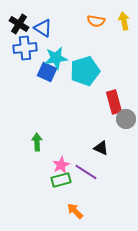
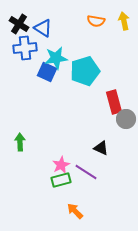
green arrow: moved 17 px left
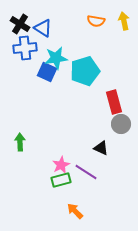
black cross: moved 1 px right
gray circle: moved 5 px left, 5 px down
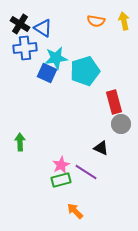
blue square: moved 1 px down
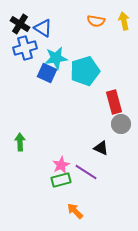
blue cross: rotated 10 degrees counterclockwise
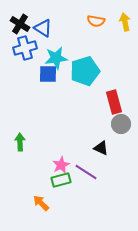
yellow arrow: moved 1 px right, 1 px down
blue square: moved 1 px right, 1 px down; rotated 24 degrees counterclockwise
orange arrow: moved 34 px left, 8 px up
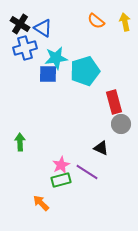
orange semicircle: rotated 30 degrees clockwise
purple line: moved 1 px right
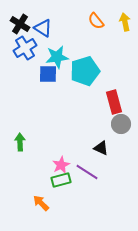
orange semicircle: rotated 12 degrees clockwise
blue cross: rotated 15 degrees counterclockwise
cyan star: moved 1 px right, 1 px up
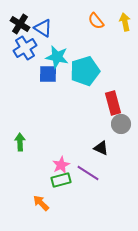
cyan star: rotated 20 degrees clockwise
red rectangle: moved 1 px left, 1 px down
purple line: moved 1 px right, 1 px down
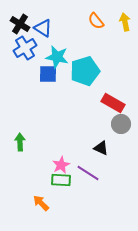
red rectangle: rotated 45 degrees counterclockwise
green rectangle: rotated 18 degrees clockwise
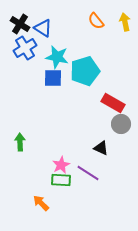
blue square: moved 5 px right, 4 px down
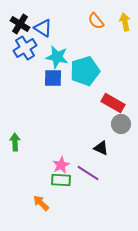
green arrow: moved 5 px left
